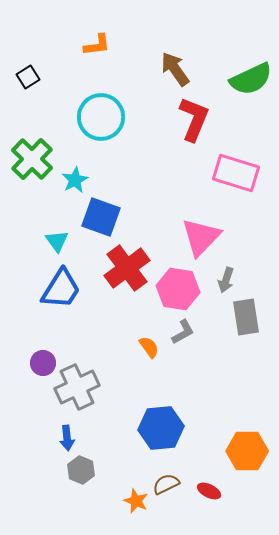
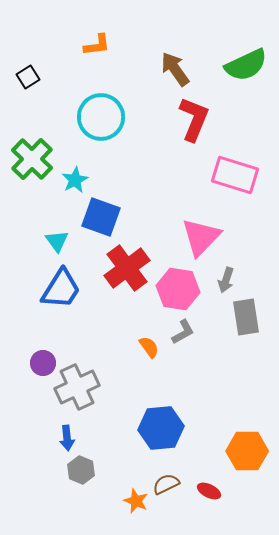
green semicircle: moved 5 px left, 14 px up
pink rectangle: moved 1 px left, 2 px down
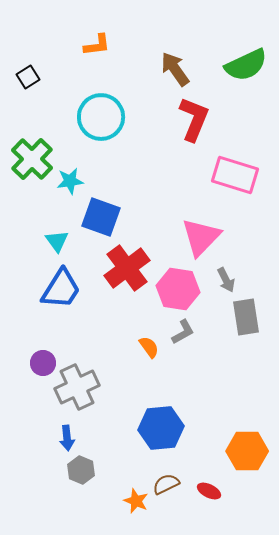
cyan star: moved 5 px left, 1 px down; rotated 20 degrees clockwise
gray arrow: rotated 45 degrees counterclockwise
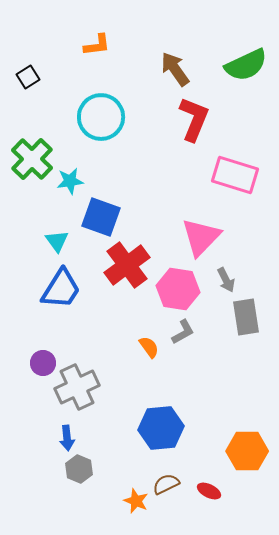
red cross: moved 3 px up
gray hexagon: moved 2 px left, 1 px up
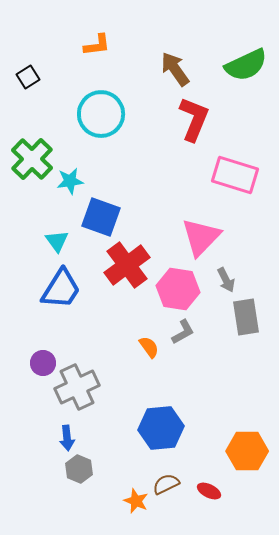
cyan circle: moved 3 px up
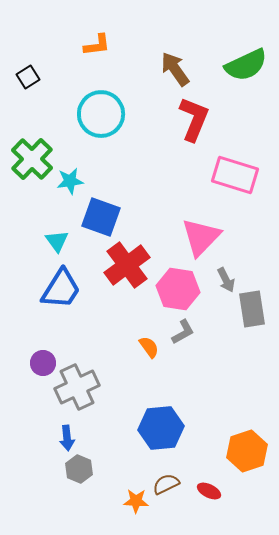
gray rectangle: moved 6 px right, 8 px up
orange hexagon: rotated 18 degrees counterclockwise
orange star: rotated 20 degrees counterclockwise
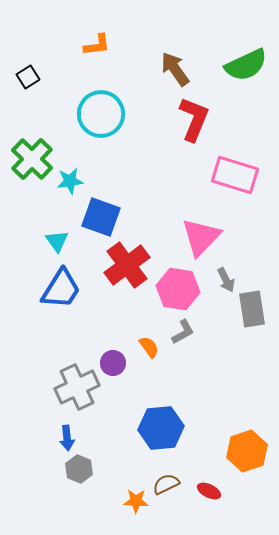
purple circle: moved 70 px right
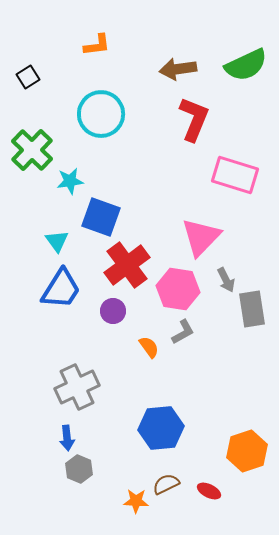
brown arrow: moved 3 px right; rotated 63 degrees counterclockwise
green cross: moved 9 px up
purple circle: moved 52 px up
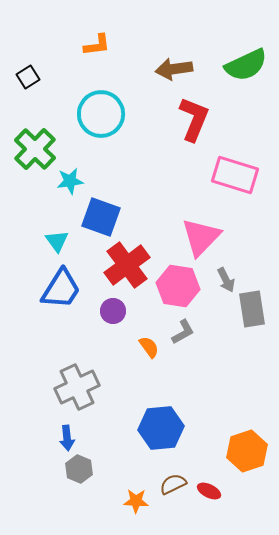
brown arrow: moved 4 px left
green cross: moved 3 px right, 1 px up
pink hexagon: moved 3 px up
brown semicircle: moved 7 px right
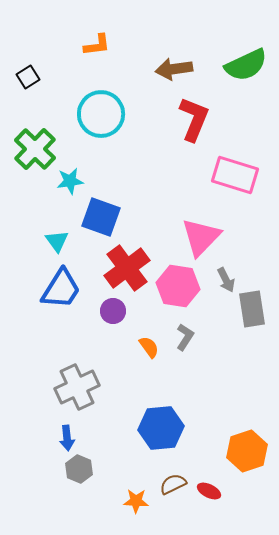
red cross: moved 3 px down
gray L-shape: moved 2 px right, 5 px down; rotated 28 degrees counterclockwise
